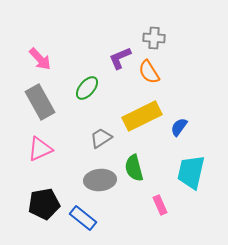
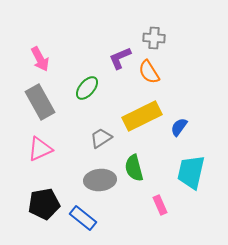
pink arrow: rotated 15 degrees clockwise
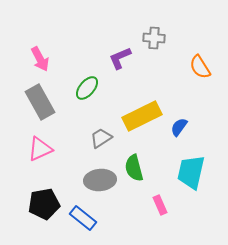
orange semicircle: moved 51 px right, 5 px up
